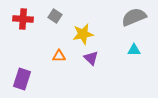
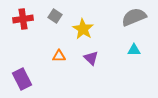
red cross: rotated 12 degrees counterclockwise
yellow star: moved 5 px up; rotated 30 degrees counterclockwise
purple rectangle: rotated 45 degrees counterclockwise
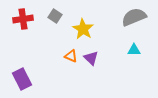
orange triangle: moved 12 px right; rotated 24 degrees clockwise
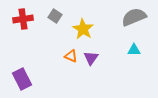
purple triangle: rotated 21 degrees clockwise
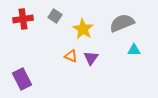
gray semicircle: moved 12 px left, 6 px down
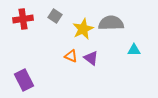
gray semicircle: moved 11 px left; rotated 20 degrees clockwise
yellow star: rotated 15 degrees clockwise
purple triangle: rotated 28 degrees counterclockwise
purple rectangle: moved 2 px right, 1 px down
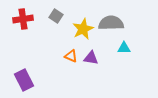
gray square: moved 1 px right
cyan triangle: moved 10 px left, 2 px up
purple triangle: rotated 28 degrees counterclockwise
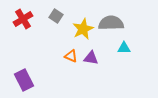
red cross: rotated 24 degrees counterclockwise
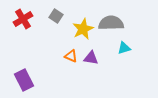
cyan triangle: rotated 16 degrees counterclockwise
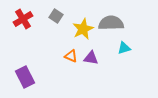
purple rectangle: moved 1 px right, 3 px up
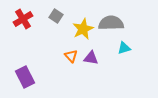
orange triangle: rotated 24 degrees clockwise
